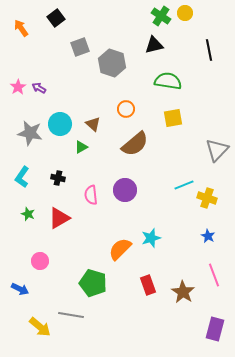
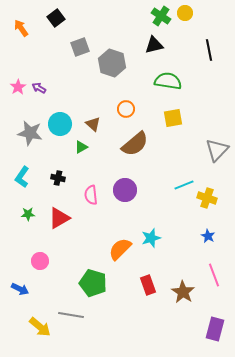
green star: rotated 24 degrees counterclockwise
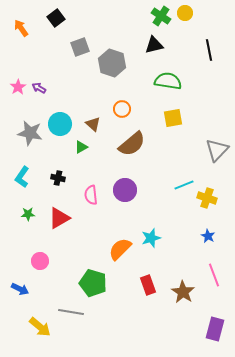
orange circle: moved 4 px left
brown semicircle: moved 3 px left
gray line: moved 3 px up
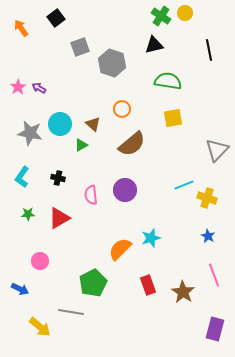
green triangle: moved 2 px up
green pentagon: rotated 28 degrees clockwise
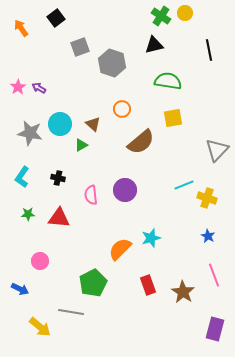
brown semicircle: moved 9 px right, 2 px up
red triangle: rotated 35 degrees clockwise
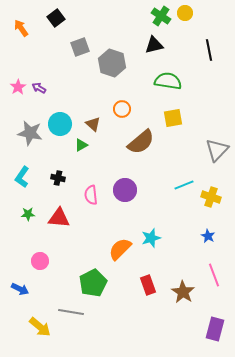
yellow cross: moved 4 px right, 1 px up
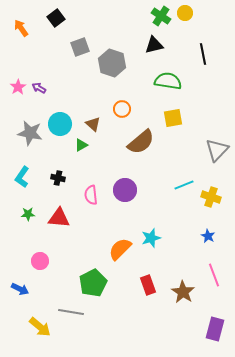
black line: moved 6 px left, 4 px down
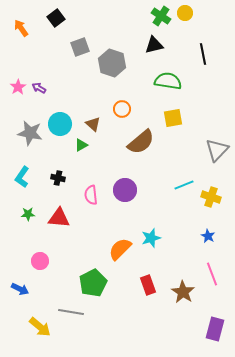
pink line: moved 2 px left, 1 px up
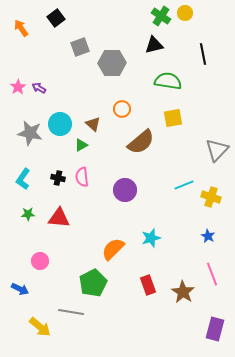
gray hexagon: rotated 20 degrees counterclockwise
cyan L-shape: moved 1 px right, 2 px down
pink semicircle: moved 9 px left, 18 px up
orange semicircle: moved 7 px left
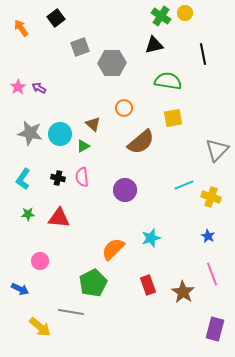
orange circle: moved 2 px right, 1 px up
cyan circle: moved 10 px down
green triangle: moved 2 px right, 1 px down
